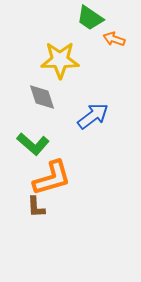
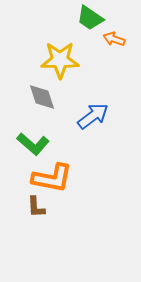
orange L-shape: rotated 27 degrees clockwise
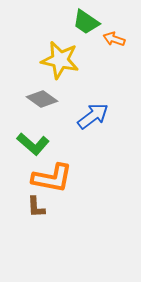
green trapezoid: moved 4 px left, 4 px down
yellow star: rotated 12 degrees clockwise
gray diamond: moved 2 px down; rotated 36 degrees counterclockwise
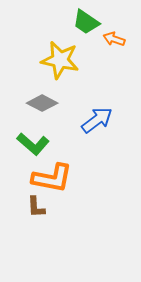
gray diamond: moved 4 px down; rotated 8 degrees counterclockwise
blue arrow: moved 4 px right, 4 px down
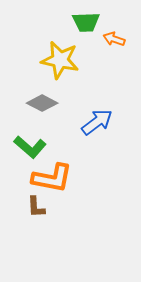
green trapezoid: rotated 36 degrees counterclockwise
blue arrow: moved 2 px down
green L-shape: moved 3 px left, 3 px down
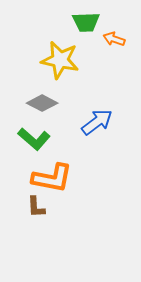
green L-shape: moved 4 px right, 8 px up
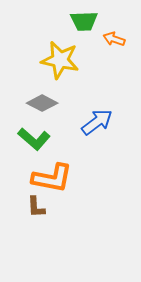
green trapezoid: moved 2 px left, 1 px up
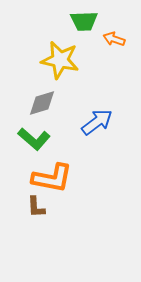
gray diamond: rotated 44 degrees counterclockwise
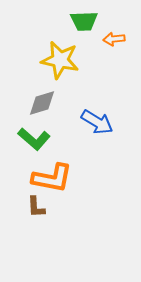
orange arrow: rotated 25 degrees counterclockwise
blue arrow: rotated 68 degrees clockwise
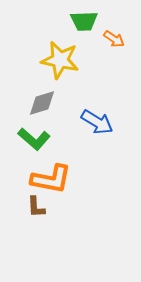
orange arrow: rotated 140 degrees counterclockwise
orange L-shape: moved 1 px left, 1 px down
